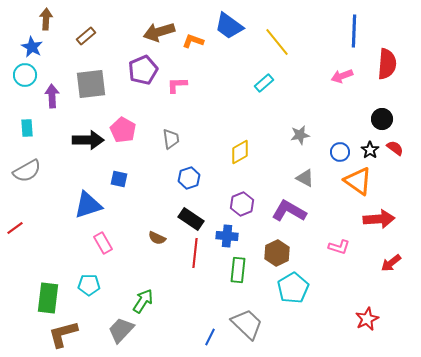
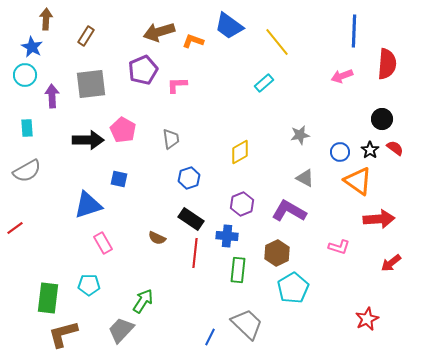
brown rectangle at (86, 36): rotated 18 degrees counterclockwise
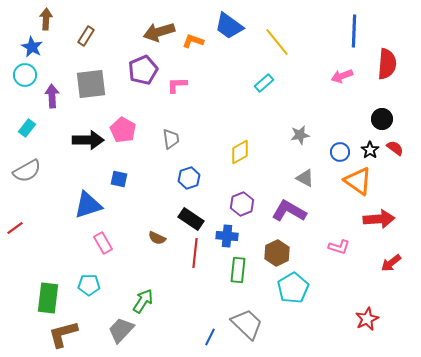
cyan rectangle at (27, 128): rotated 42 degrees clockwise
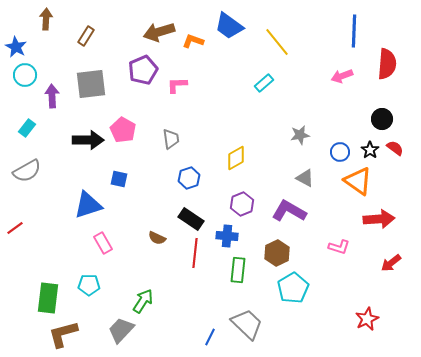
blue star at (32, 47): moved 16 px left
yellow diamond at (240, 152): moved 4 px left, 6 px down
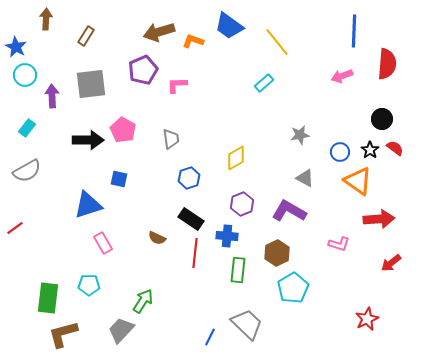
pink L-shape at (339, 247): moved 3 px up
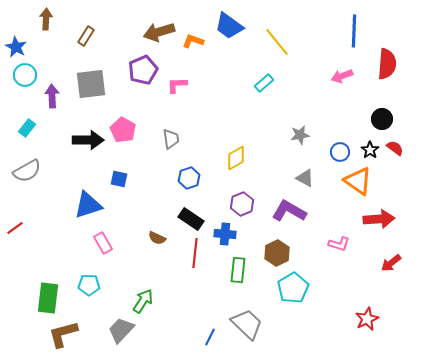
blue cross at (227, 236): moved 2 px left, 2 px up
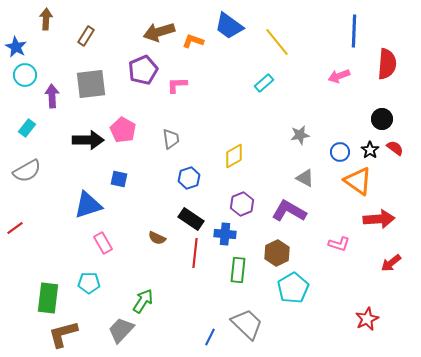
pink arrow at (342, 76): moved 3 px left
yellow diamond at (236, 158): moved 2 px left, 2 px up
cyan pentagon at (89, 285): moved 2 px up
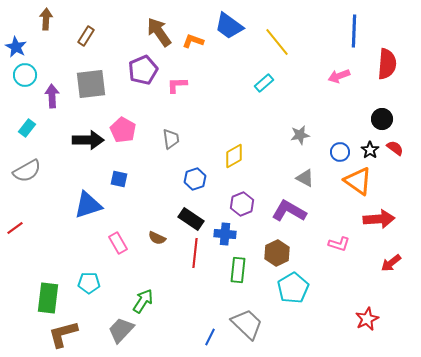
brown arrow at (159, 32): rotated 72 degrees clockwise
blue hexagon at (189, 178): moved 6 px right, 1 px down
pink rectangle at (103, 243): moved 15 px right
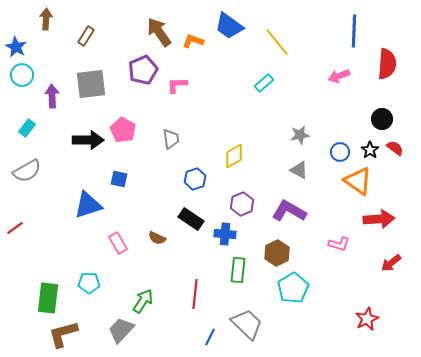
cyan circle at (25, 75): moved 3 px left
gray triangle at (305, 178): moved 6 px left, 8 px up
red line at (195, 253): moved 41 px down
